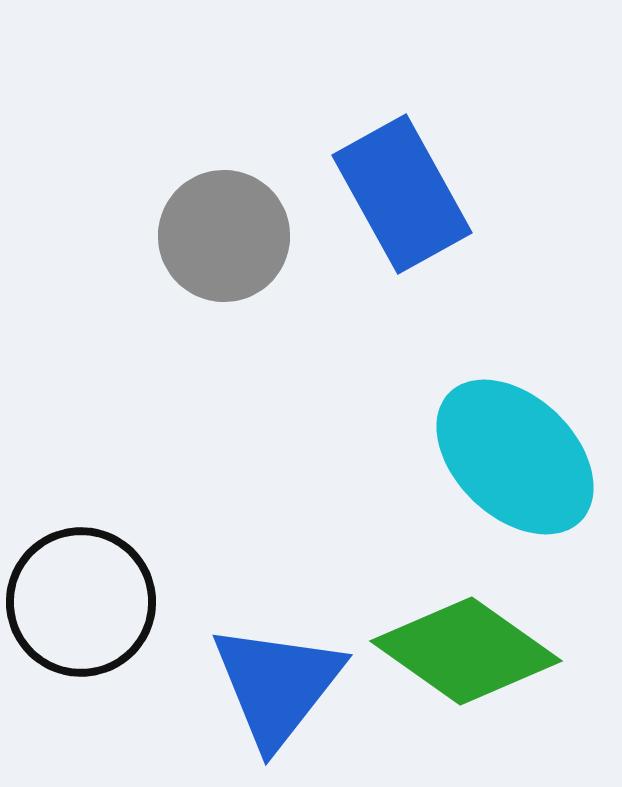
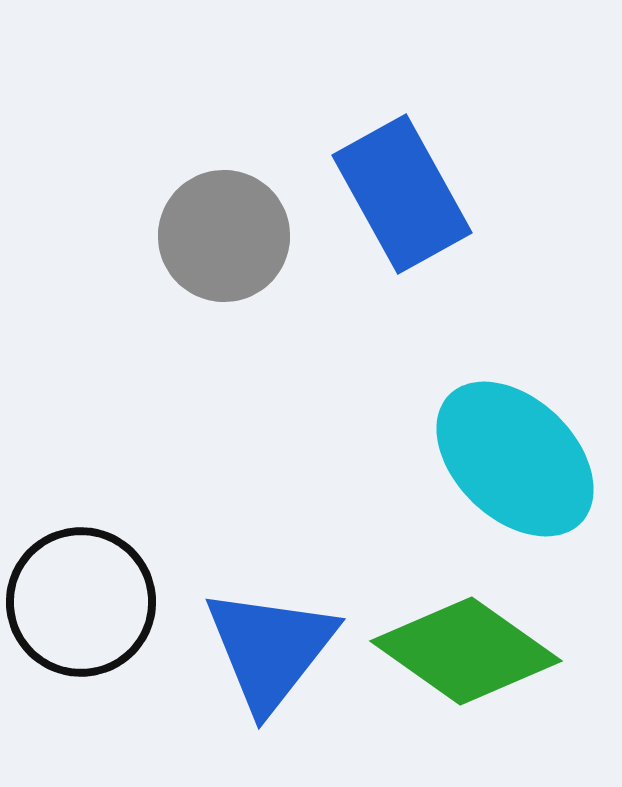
cyan ellipse: moved 2 px down
blue triangle: moved 7 px left, 36 px up
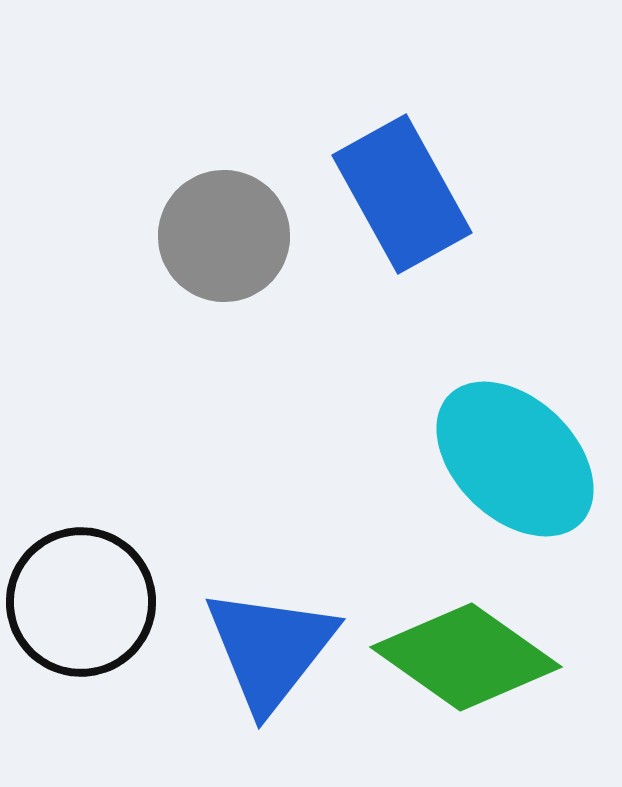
green diamond: moved 6 px down
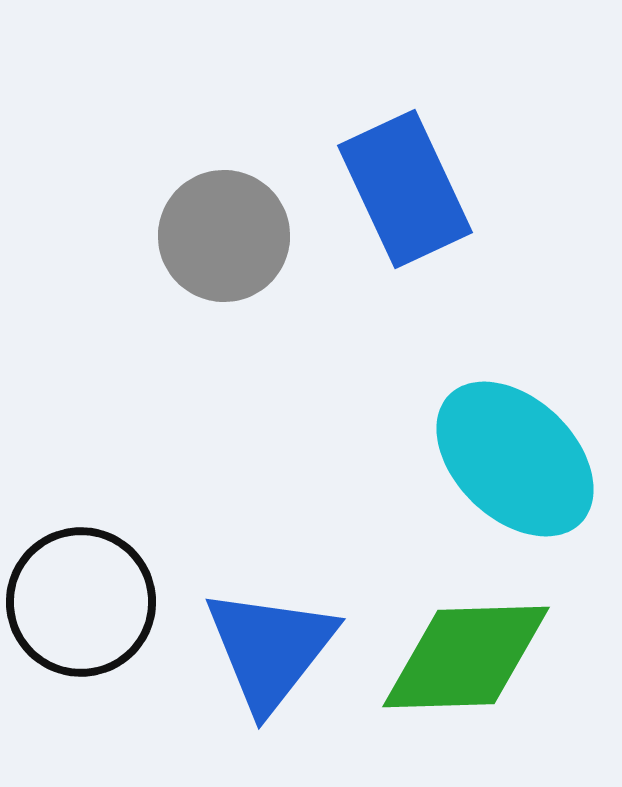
blue rectangle: moved 3 px right, 5 px up; rotated 4 degrees clockwise
green diamond: rotated 37 degrees counterclockwise
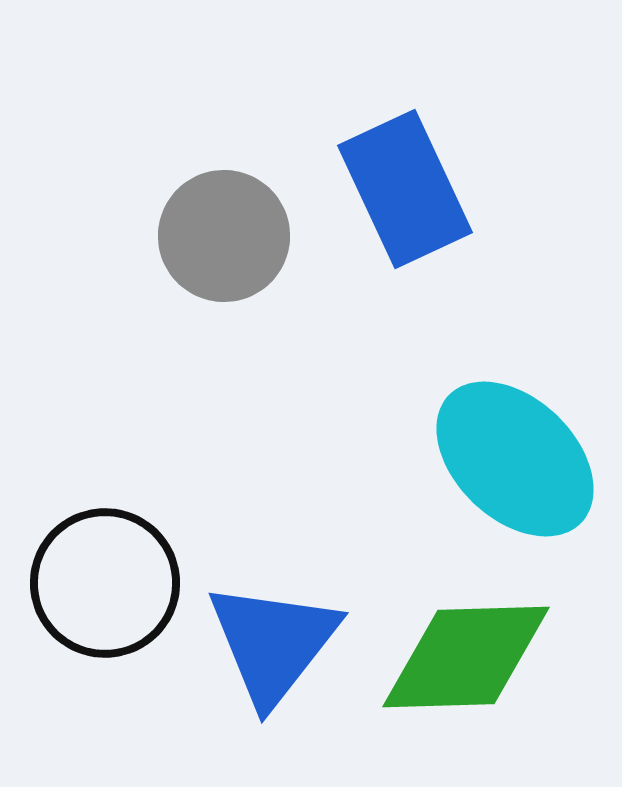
black circle: moved 24 px right, 19 px up
blue triangle: moved 3 px right, 6 px up
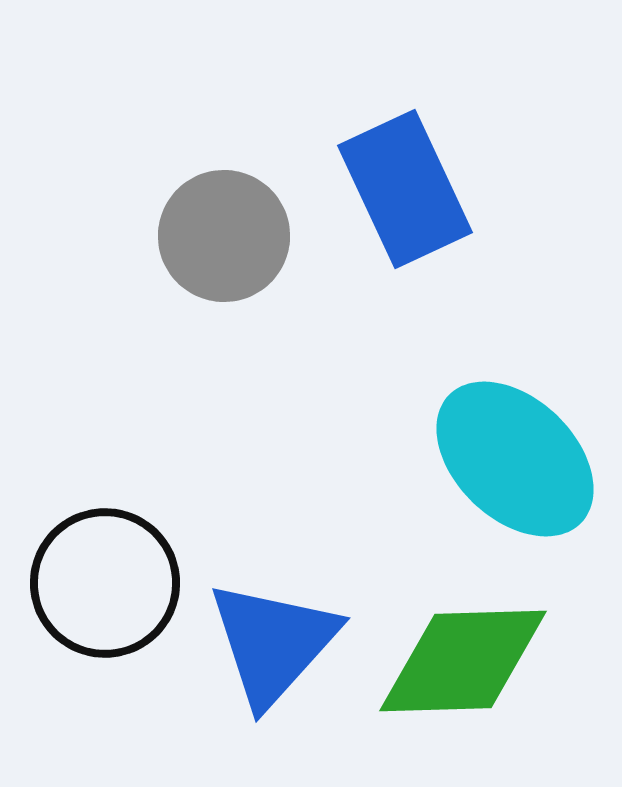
blue triangle: rotated 4 degrees clockwise
green diamond: moved 3 px left, 4 px down
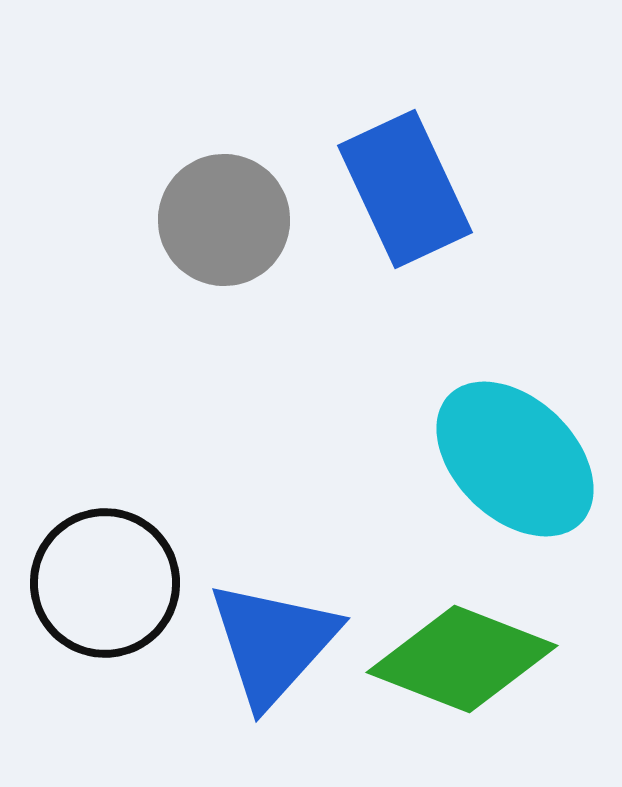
gray circle: moved 16 px up
green diamond: moved 1 px left, 2 px up; rotated 23 degrees clockwise
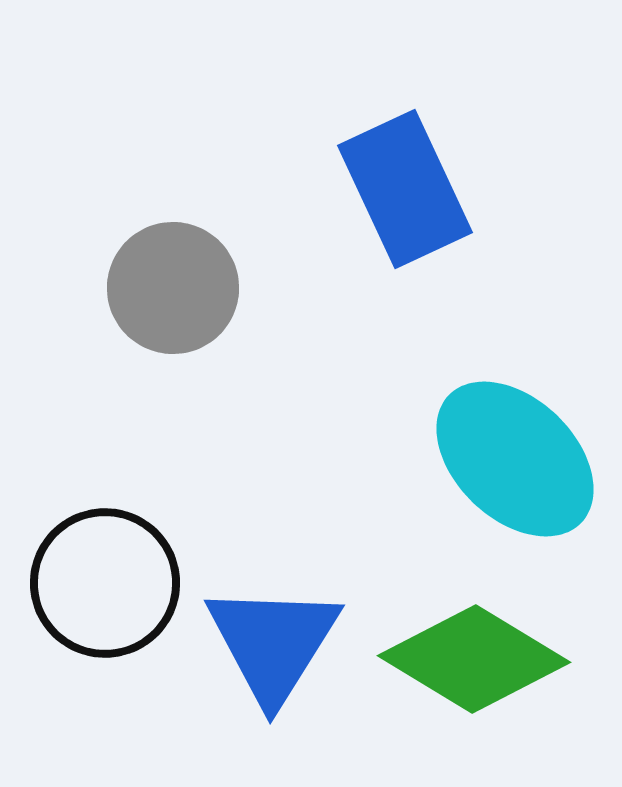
gray circle: moved 51 px left, 68 px down
blue triangle: rotated 10 degrees counterclockwise
green diamond: moved 12 px right; rotated 10 degrees clockwise
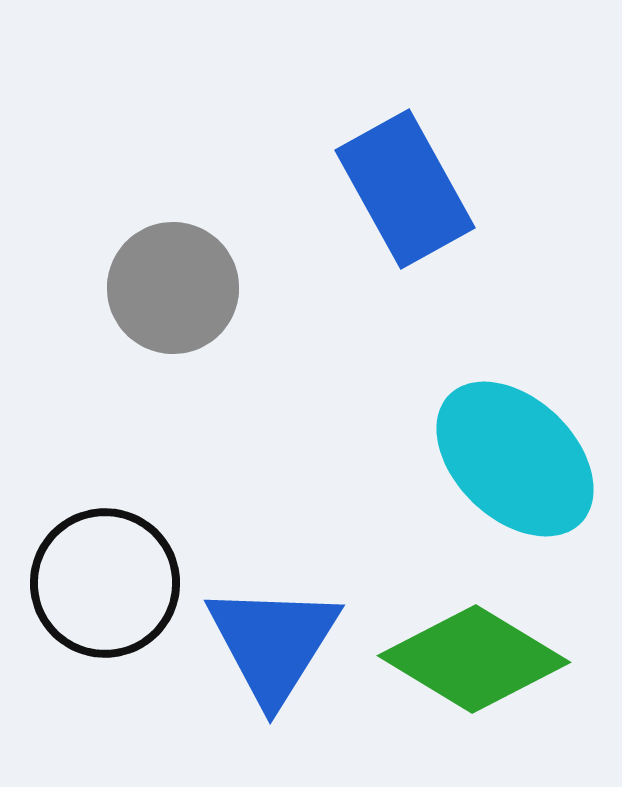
blue rectangle: rotated 4 degrees counterclockwise
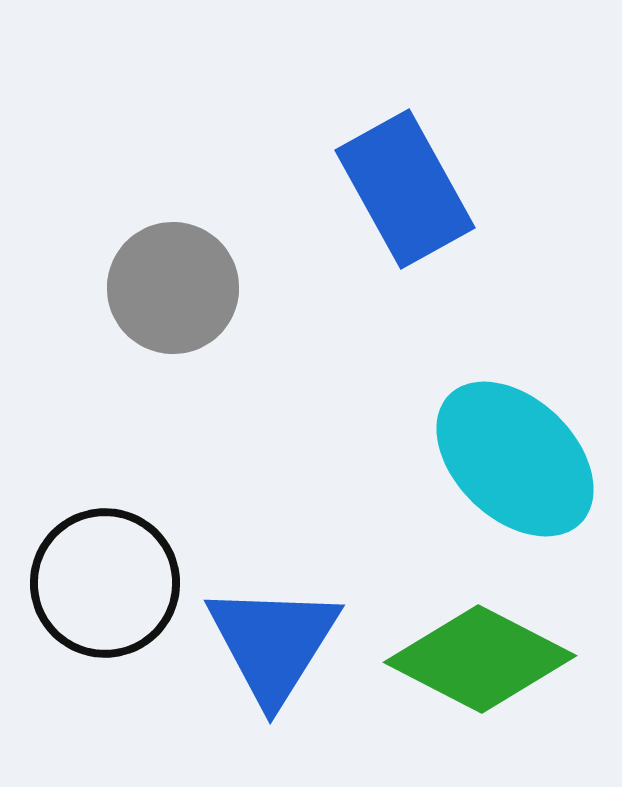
green diamond: moved 6 px right; rotated 4 degrees counterclockwise
